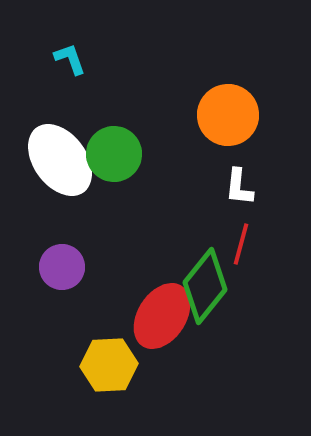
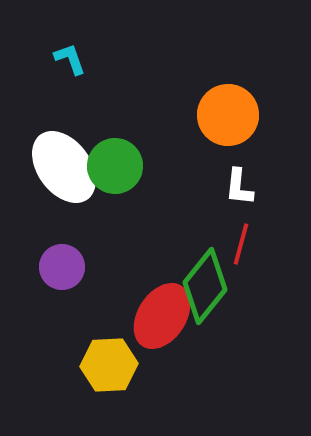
green circle: moved 1 px right, 12 px down
white ellipse: moved 4 px right, 7 px down
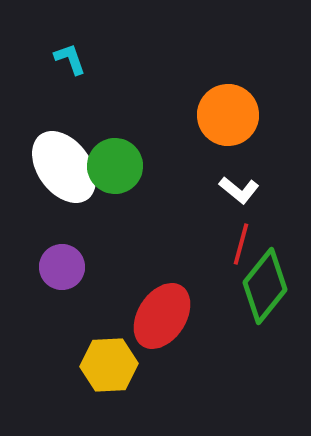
white L-shape: moved 3 px down; rotated 57 degrees counterclockwise
green diamond: moved 60 px right
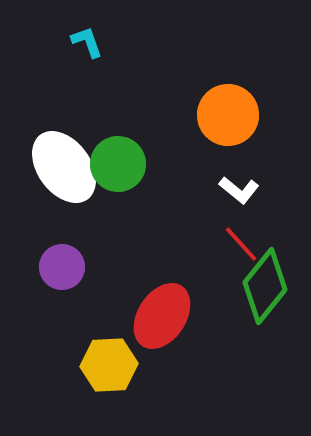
cyan L-shape: moved 17 px right, 17 px up
green circle: moved 3 px right, 2 px up
red line: rotated 57 degrees counterclockwise
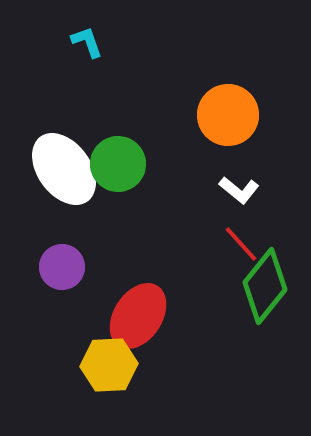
white ellipse: moved 2 px down
red ellipse: moved 24 px left
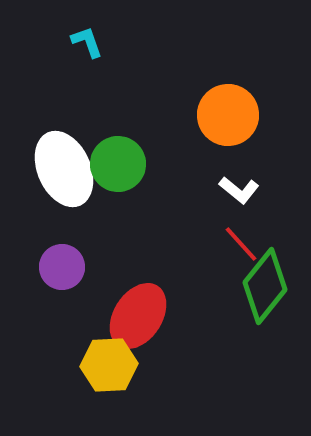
white ellipse: rotated 12 degrees clockwise
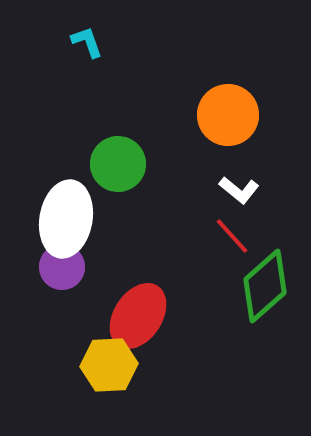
white ellipse: moved 2 px right, 50 px down; rotated 34 degrees clockwise
red line: moved 9 px left, 8 px up
green diamond: rotated 10 degrees clockwise
